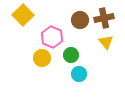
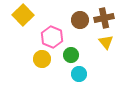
yellow circle: moved 1 px down
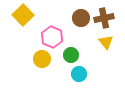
brown circle: moved 1 px right, 2 px up
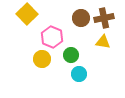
yellow square: moved 4 px right, 1 px up
yellow triangle: moved 3 px left; rotated 42 degrees counterclockwise
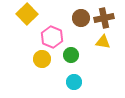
cyan circle: moved 5 px left, 8 px down
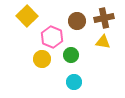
yellow square: moved 2 px down
brown circle: moved 4 px left, 3 px down
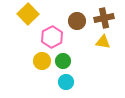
yellow square: moved 1 px right, 2 px up
pink hexagon: rotated 10 degrees clockwise
green circle: moved 8 px left, 6 px down
yellow circle: moved 2 px down
cyan circle: moved 8 px left
